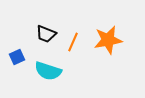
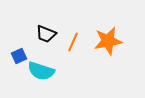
orange star: moved 1 px down
blue square: moved 2 px right, 1 px up
cyan semicircle: moved 7 px left
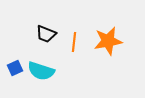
orange line: moved 1 px right; rotated 18 degrees counterclockwise
blue square: moved 4 px left, 12 px down
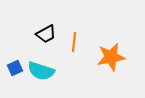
black trapezoid: rotated 50 degrees counterclockwise
orange star: moved 3 px right, 16 px down
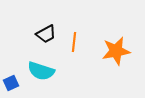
orange star: moved 5 px right, 6 px up
blue square: moved 4 px left, 15 px down
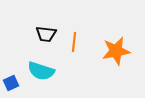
black trapezoid: rotated 35 degrees clockwise
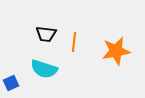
cyan semicircle: moved 3 px right, 2 px up
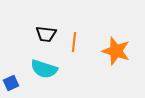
orange star: rotated 28 degrees clockwise
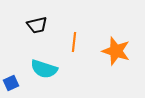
black trapezoid: moved 9 px left, 9 px up; rotated 20 degrees counterclockwise
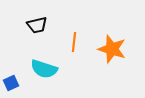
orange star: moved 4 px left, 2 px up
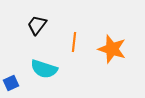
black trapezoid: rotated 140 degrees clockwise
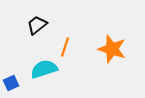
black trapezoid: rotated 15 degrees clockwise
orange line: moved 9 px left, 5 px down; rotated 12 degrees clockwise
cyan semicircle: rotated 144 degrees clockwise
